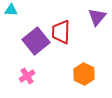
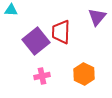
pink cross: moved 15 px right; rotated 21 degrees clockwise
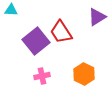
purple triangle: rotated 18 degrees clockwise
red trapezoid: rotated 35 degrees counterclockwise
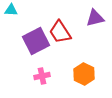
purple triangle: moved 2 px left, 1 px down; rotated 18 degrees clockwise
red trapezoid: moved 1 px left
purple square: rotated 12 degrees clockwise
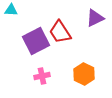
purple triangle: rotated 12 degrees counterclockwise
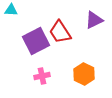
purple triangle: moved 1 px left, 2 px down
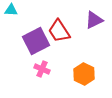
red trapezoid: moved 1 px left, 1 px up
pink cross: moved 7 px up; rotated 35 degrees clockwise
